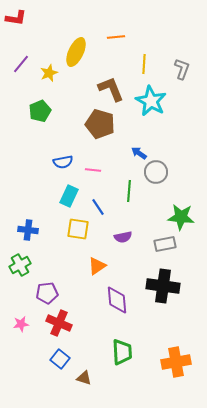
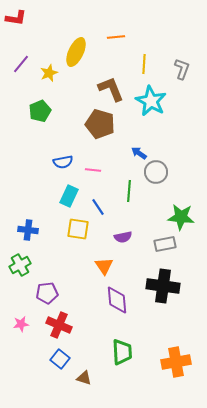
orange triangle: moved 7 px right; rotated 30 degrees counterclockwise
red cross: moved 2 px down
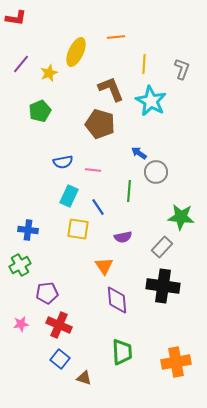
gray rectangle: moved 3 px left, 3 px down; rotated 35 degrees counterclockwise
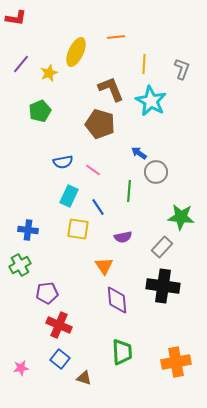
pink line: rotated 28 degrees clockwise
pink star: moved 44 px down
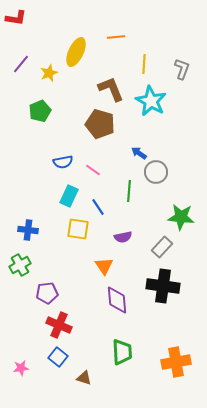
blue square: moved 2 px left, 2 px up
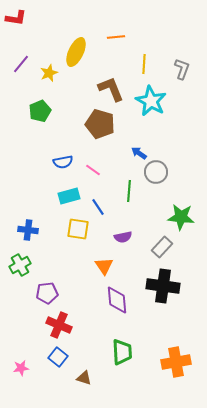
cyan rectangle: rotated 50 degrees clockwise
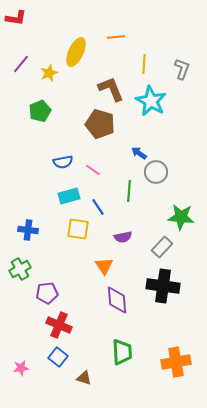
green cross: moved 4 px down
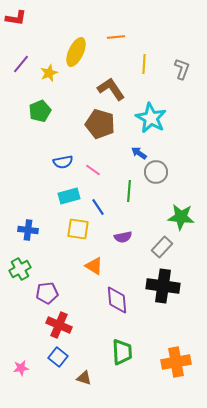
brown L-shape: rotated 12 degrees counterclockwise
cyan star: moved 17 px down
orange triangle: moved 10 px left; rotated 24 degrees counterclockwise
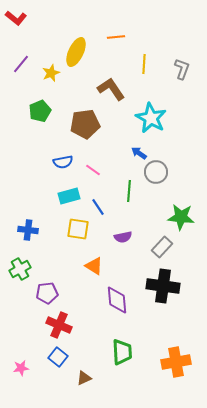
red L-shape: rotated 30 degrees clockwise
yellow star: moved 2 px right
brown pentagon: moved 15 px left; rotated 24 degrees counterclockwise
brown triangle: rotated 42 degrees counterclockwise
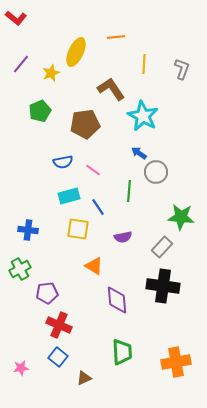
cyan star: moved 8 px left, 2 px up
